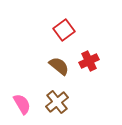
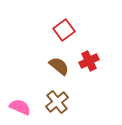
pink semicircle: moved 2 px left, 3 px down; rotated 35 degrees counterclockwise
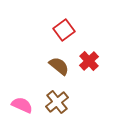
red cross: rotated 18 degrees counterclockwise
pink semicircle: moved 2 px right, 2 px up
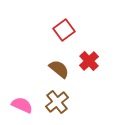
brown semicircle: moved 3 px down
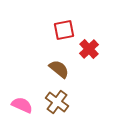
red square: rotated 25 degrees clockwise
red cross: moved 12 px up
brown cross: rotated 15 degrees counterclockwise
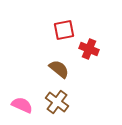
red cross: rotated 24 degrees counterclockwise
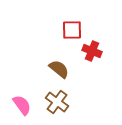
red square: moved 8 px right; rotated 10 degrees clockwise
red cross: moved 3 px right, 2 px down
pink semicircle: rotated 30 degrees clockwise
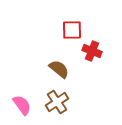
brown cross: rotated 20 degrees clockwise
